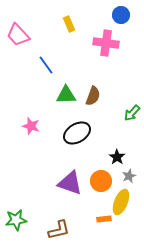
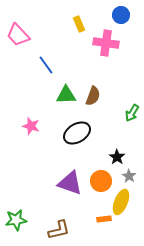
yellow rectangle: moved 10 px right
green arrow: rotated 12 degrees counterclockwise
gray star: rotated 16 degrees counterclockwise
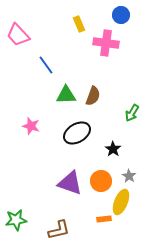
black star: moved 4 px left, 8 px up
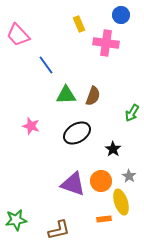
purple triangle: moved 3 px right, 1 px down
yellow ellipse: rotated 40 degrees counterclockwise
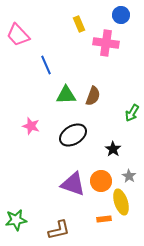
blue line: rotated 12 degrees clockwise
black ellipse: moved 4 px left, 2 px down
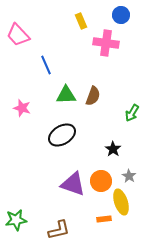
yellow rectangle: moved 2 px right, 3 px up
pink star: moved 9 px left, 18 px up
black ellipse: moved 11 px left
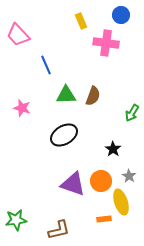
black ellipse: moved 2 px right
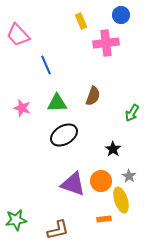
pink cross: rotated 15 degrees counterclockwise
green triangle: moved 9 px left, 8 px down
yellow ellipse: moved 2 px up
brown L-shape: moved 1 px left
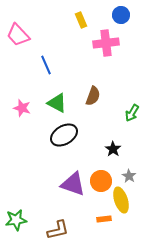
yellow rectangle: moved 1 px up
green triangle: rotated 30 degrees clockwise
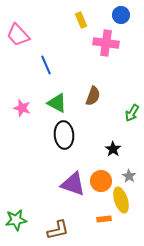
pink cross: rotated 15 degrees clockwise
black ellipse: rotated 64 degrees counterclockwise
